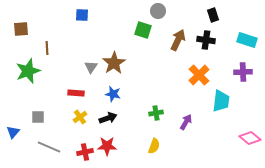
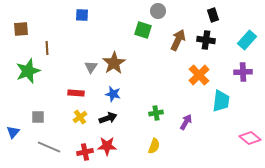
cyan rectangle: rotated 66 degrees counterclockwise
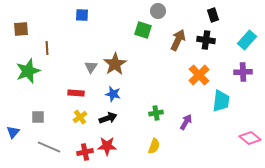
brown star: moved 1 px right, 1 px down
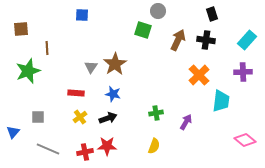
black rectangle: moved 1 px left, 1 px up
pink diamond: moved 5 px left, 2 px down
gray line: moved 1 px left, 2 px down
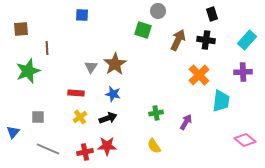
yellow semicircle: rotated 126 degrees clockwise
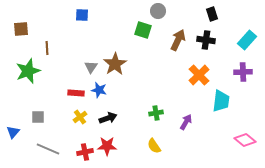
blue star: moved 14 px left, 4 px up
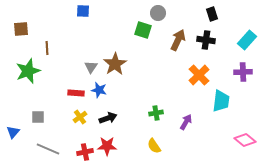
gray circle: moved 2 px down
blue square: moved 1 px right, 4 px up
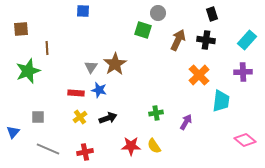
red star: moved 24 px right
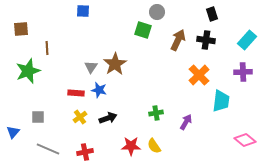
gray circle: moved 1 px left, 1 px up
